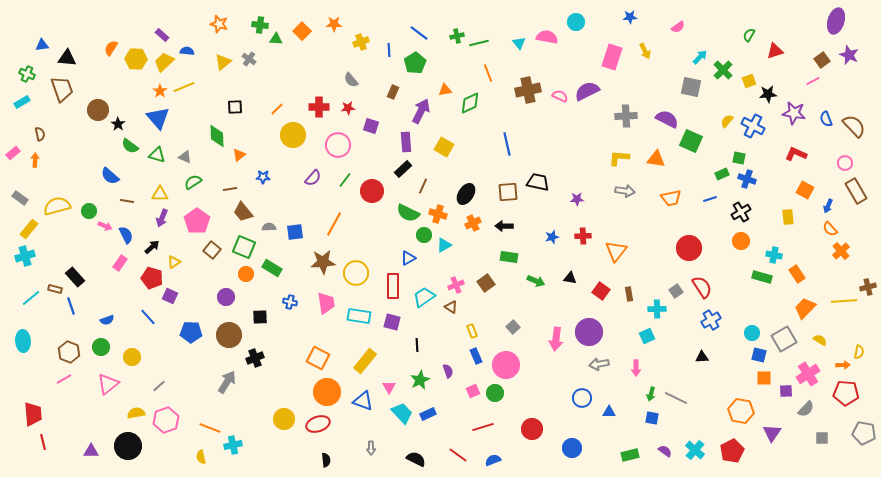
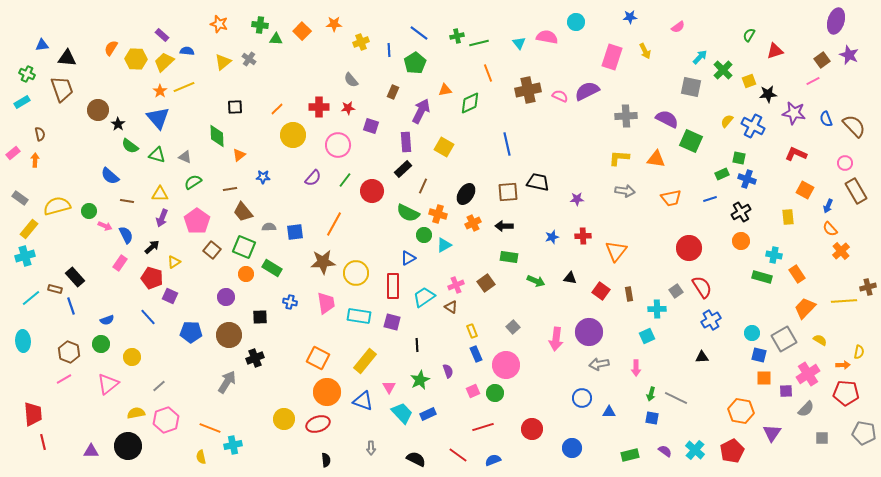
green circle at (101, 347): moved 3 px up
blue rectangle at (476, 356): moved 2 px up
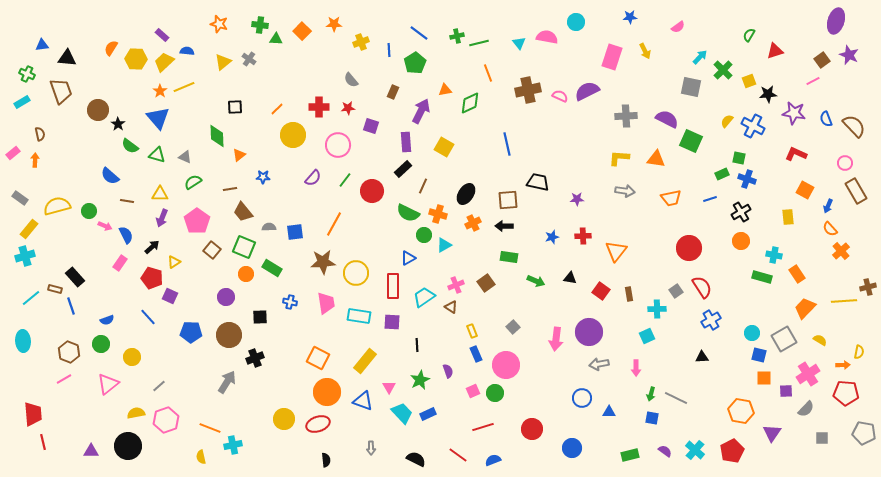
brown trapezoid at (62, 89): moved 1 px left, 2 px down
brown square at (508, 192): moved 8 px down
purple square at (392, 322): rotated 12 degrees counterclockwise
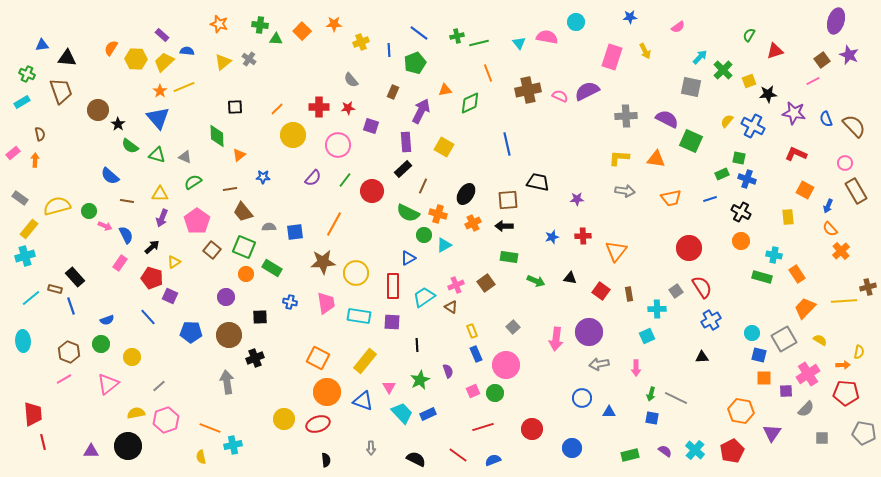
green pentagon at (415, 63): rotated 10 degrees clockwise
black cross at (741, 212): rotated 30 degrees counterclockwise
gray arrow at (227, 382): rotated 40 degrees counterclockwise
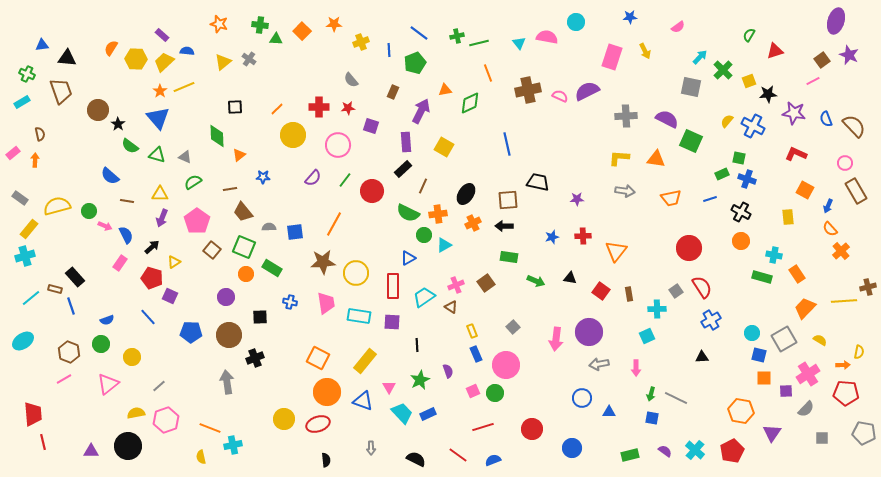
orange cross at (438, 214): rotated 24 degrees counterclockwise
cyan ellipse at (23, 341): rotated 60 degrees clockwise
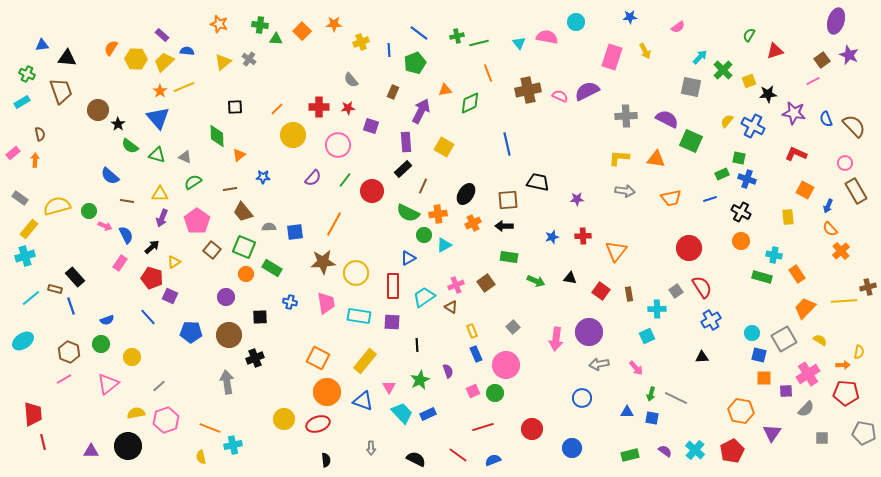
pink arrow at (636, 368): rotated 42 degrees counterclockwise
blue triangle at (609, 412): moved 18 px right
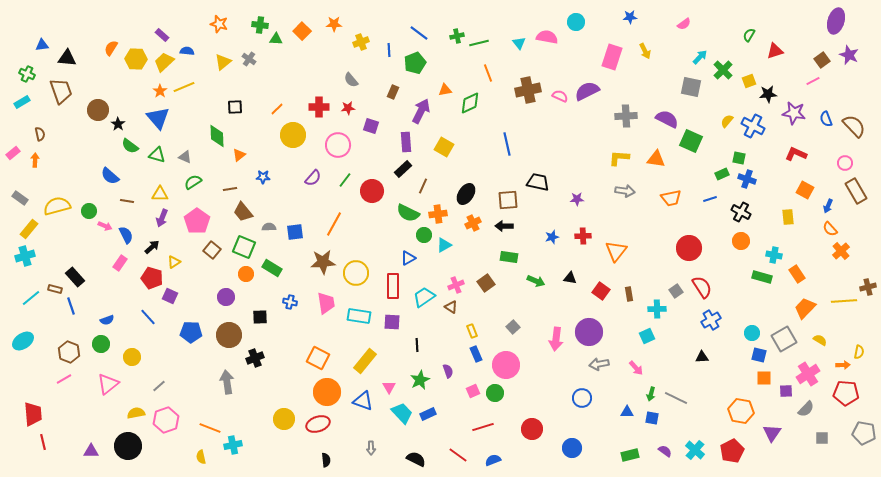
pink semicircle at (678, 27): moved 6 px right, 3 px up
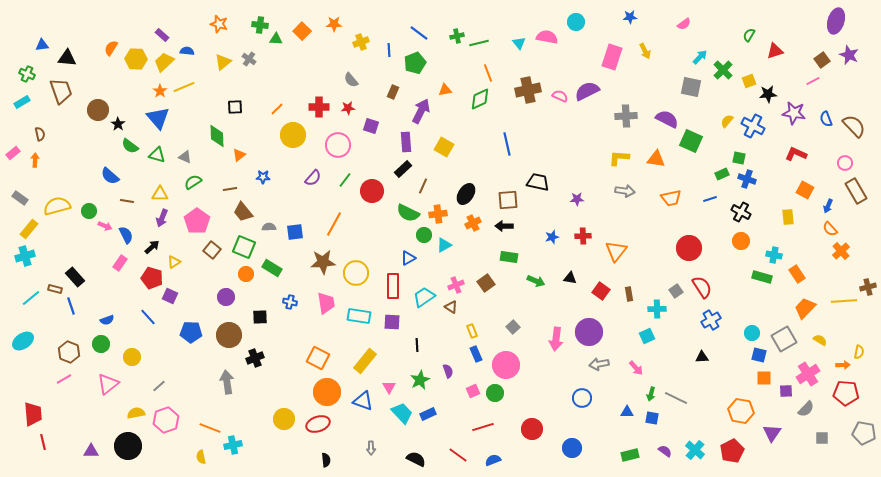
green diamond at (470, 103): moved 10 px right, 4 px up
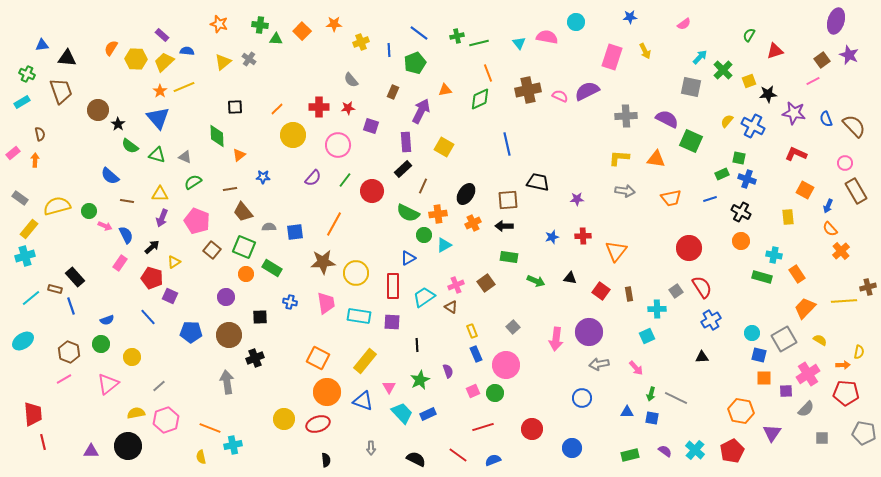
pink pentagon at (197, 221): rotated 15 degrees counterclockwise
